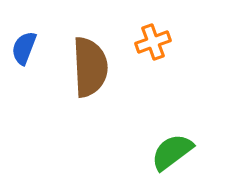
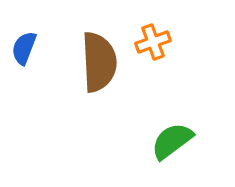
brown semicircle: moved 9 px right, 5 px up
green semicircle: moved 11 px up
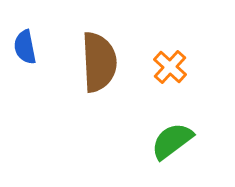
orange cross: moved 17 px right, 25 px down; rotated 28 degrees counterclockwise
blue semicircle: moved 1 px right, 1 px up; rotated 32 degrees counterclockwise
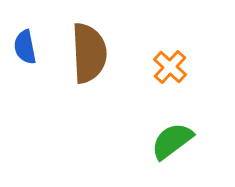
brown semicircle: moved 10 px left, 9 px up
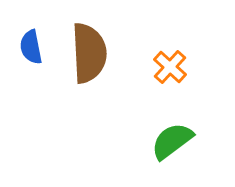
blue semicircle: moved 6 px right
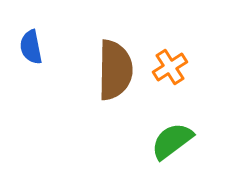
brown semicircle: moved 26 px right, 17 px down; rotated 4 degrees clockwise
orange cross: rotated 16 degrees clockwise
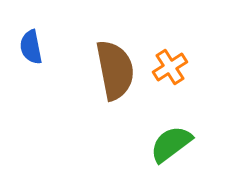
brown semicircle: rotated 12 degrees counterclockwise
green semicircle: moved 1 px left, 3 px down
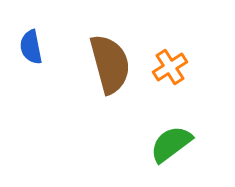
brown semicircle: moved 5 px left, 6 px up; rotated 4 degrees counterclockwise
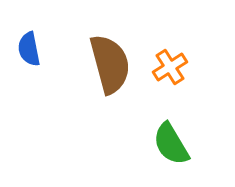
blue semicircle: moved 2 px left, 2 px down
green semicircle: rotated 84 degrees counterclockwise
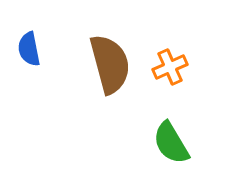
orange cross: rotated 8 degrees clockwise
green semicircle: moved 1 px up
